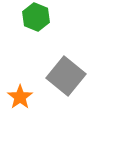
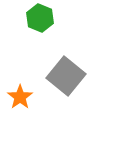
green hexagon: moved 4 px right, 1 px down
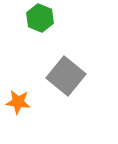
orange star: moved 2 px left, 5 px down; rotated 30 degrees counterclockwise
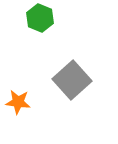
gray square: moved 6 px right, 4 px down; rotated 9 degrees clockwise
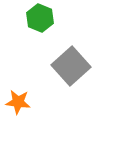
gray square: moved 1 px left, 14 px up
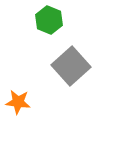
green hexagon: moved 9 px right, 2 px down
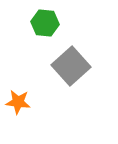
green hexagon: moved 4 px left, 3 px down; rotated 16 degrees counterclockwise
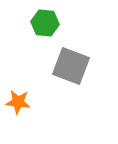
gray square: rotated 27 degrees counterclockwise
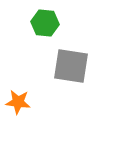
gray square: rotated 12 degrees counterclockwise
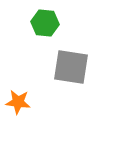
gray square: moved 1 px down
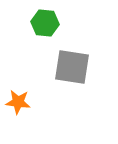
gray square: moved 1 px right
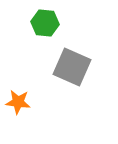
gray square: rotated 15 degrees clockwise
